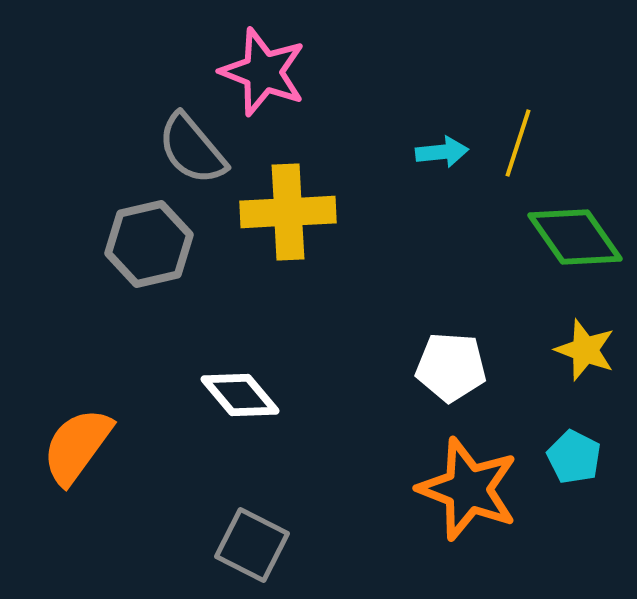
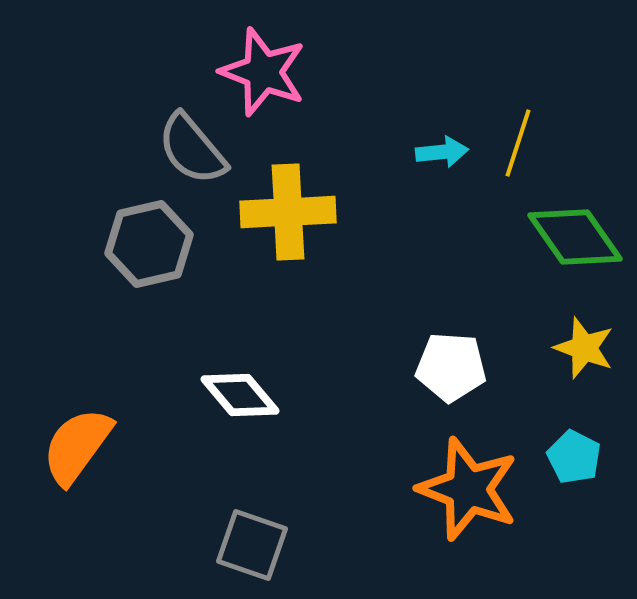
yellow star: moved 1 px left, 2 px up
gray square: rotated 8 degrees counterclockwise
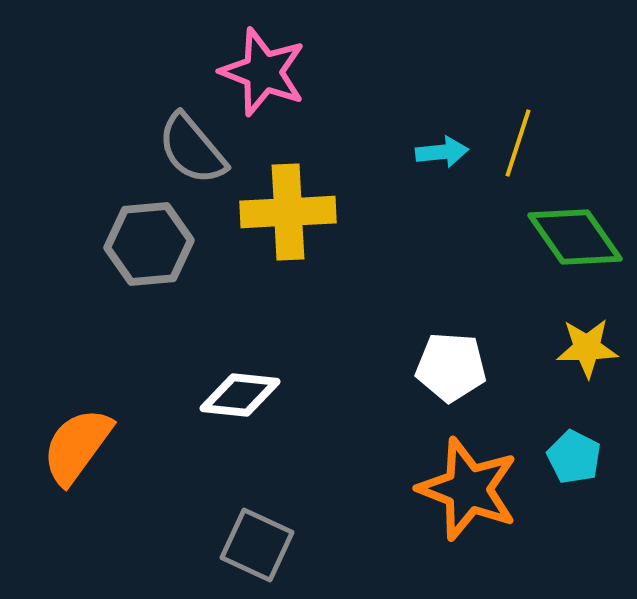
gray hexagon: rotated 8 degrees clockwise
yellow star: moved 3 px right; rotated 22 degrees counterclockwise
white diamond: rotated 44 degrees counterclockwise
gray square: moved 5 px right; rotated 6 degrees clockwise
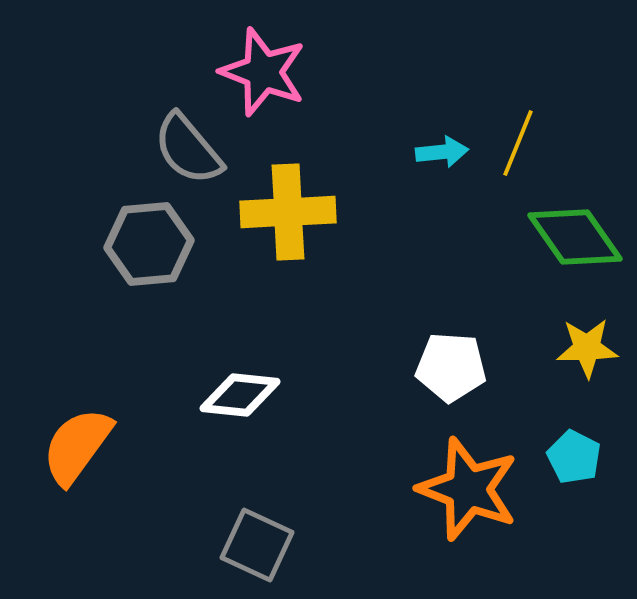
yellow line: rotated 4 degrees clockwise
gray semicircle: moved 4 px left
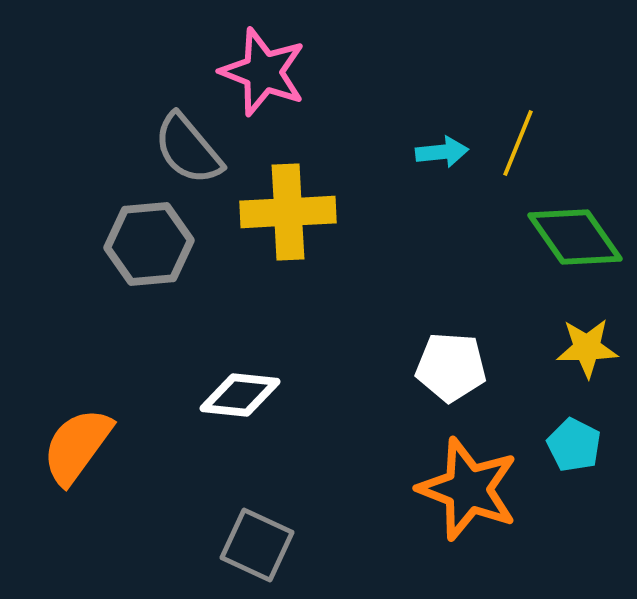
cyan pentagon: moved 12 px up
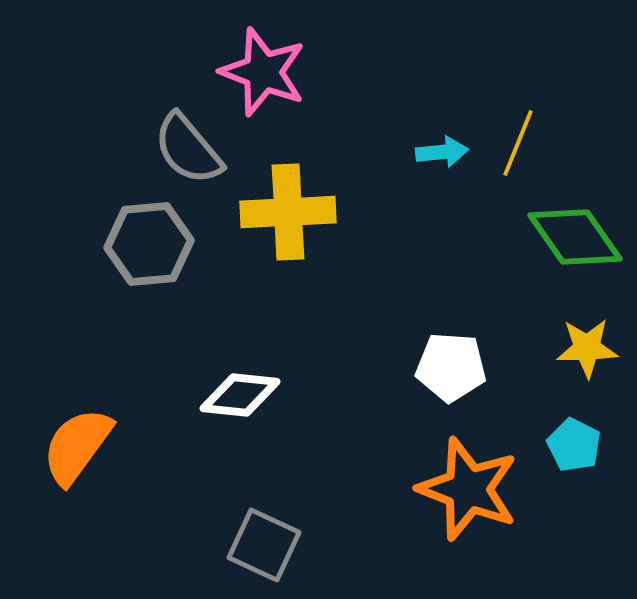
gray square: moved 7 px right
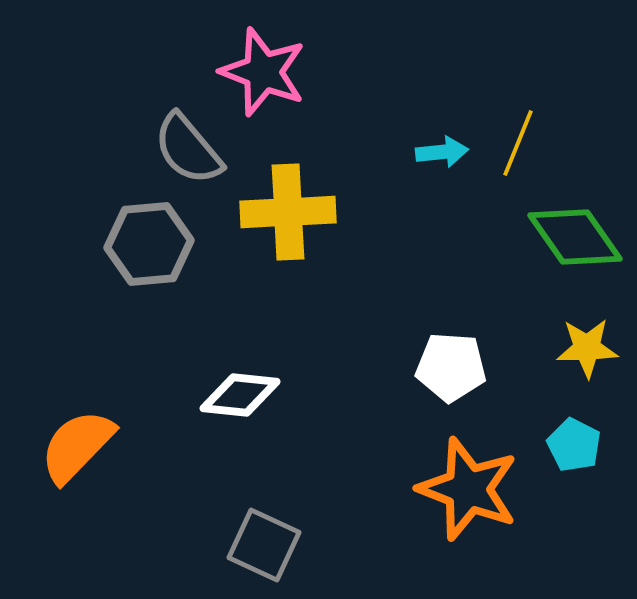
orange semicircle: rotated 8 degrees clockwise
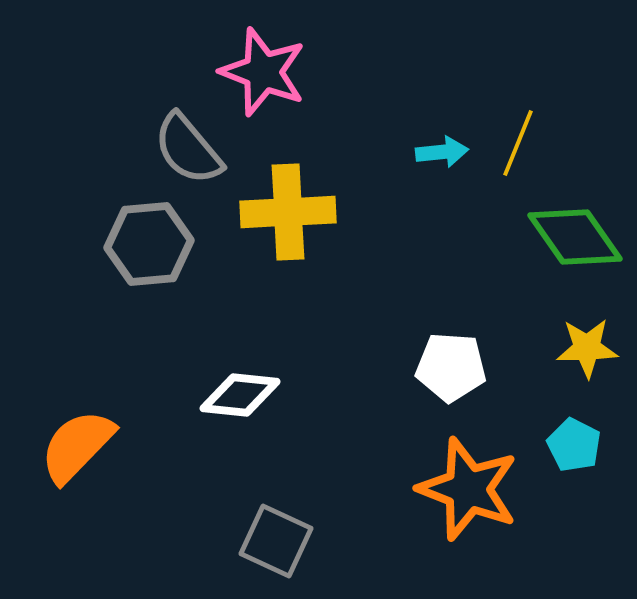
gray square: moved 12 px right, 4 px up
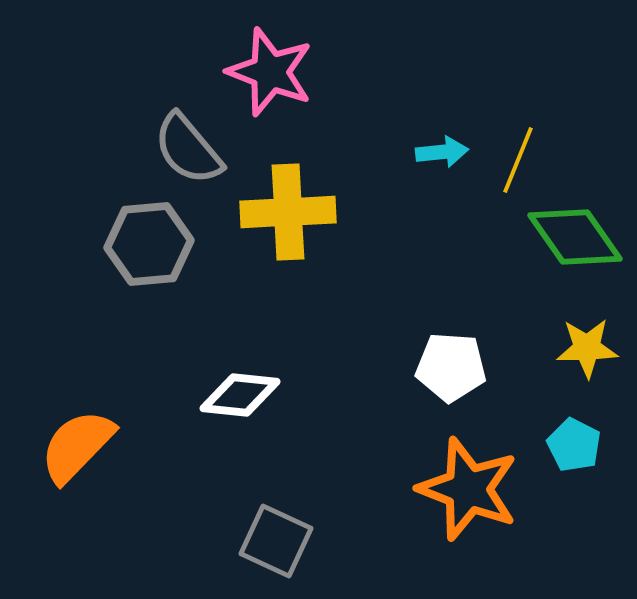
pink star: moved 7 px right
yellow line: moved 17 px down
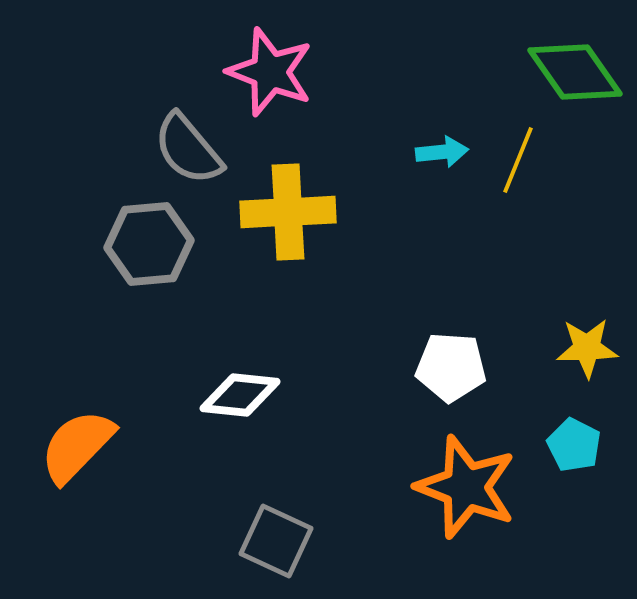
green diamond: moved 165 px up
orange star: moved 2 px left, 2 px up
